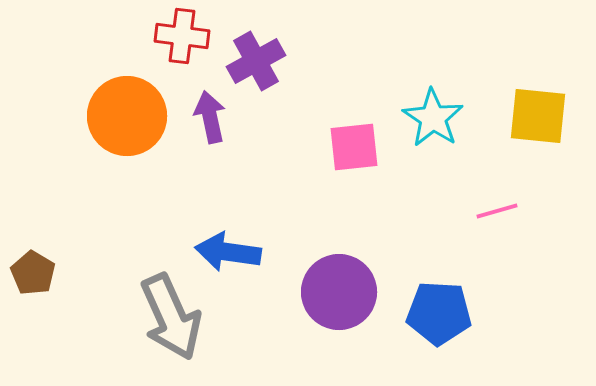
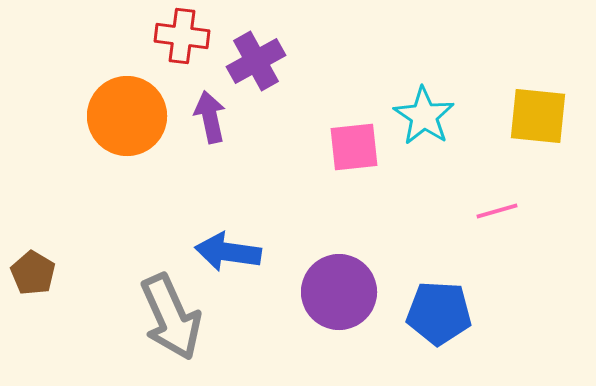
cyan star: moved 9 px left, 2 px up
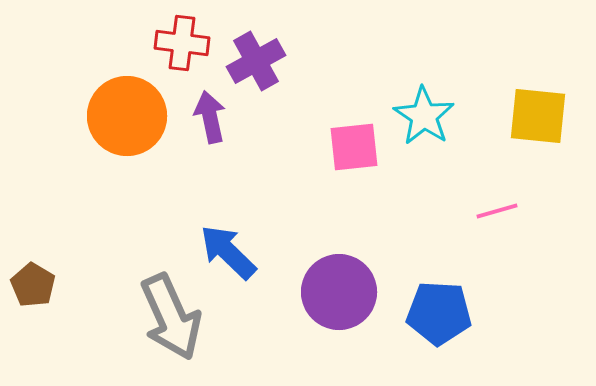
red cross: moved 7 px down
blue arrow: rotated 36 degrees clockwise
brown pentagon: moved 12 px down
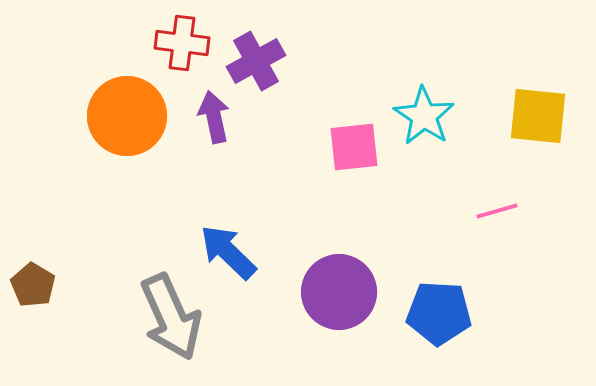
purple arrow: moved 4 px right
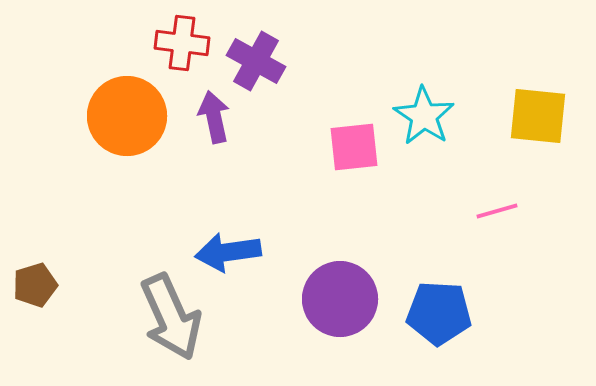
purple cross: rotated 32 degrees counterclockwise
blue arrow: rotated 52 degrees counterclockwise
brown pentagon: moved 2 px right; rotated 24 degrees clockwise
purple circle: moved 1 px right, 7 px down
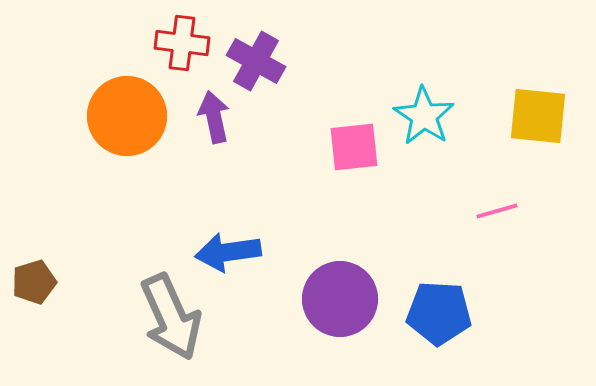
brown pentagon: moved 1 px left, 3 px up
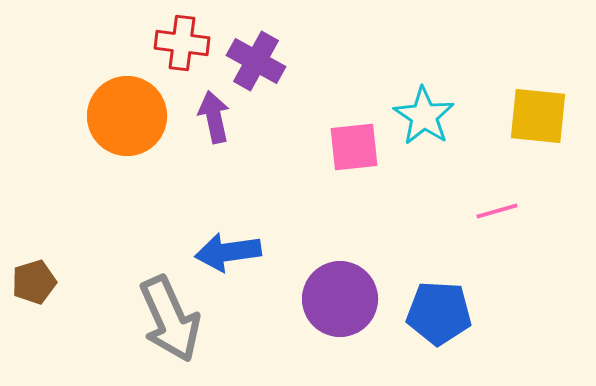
gray arrow: moved 1 px left, 2 px down
